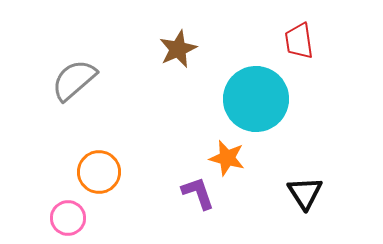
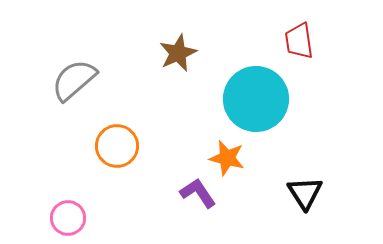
brown star: moved 4 px down
orange circle: moved 18 px right, 26 px up
purple L-shape: rotated 15 degrees counterclockwise
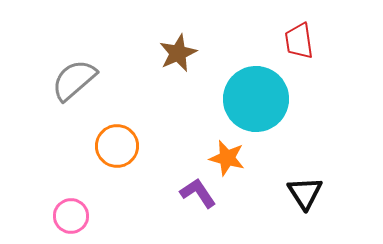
pink circle: moved 3 px right, 2 px up
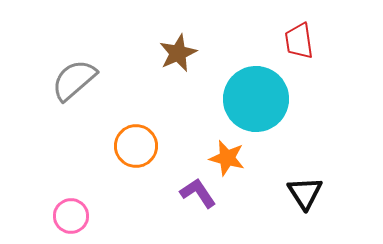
orange circle: moved 19 px right
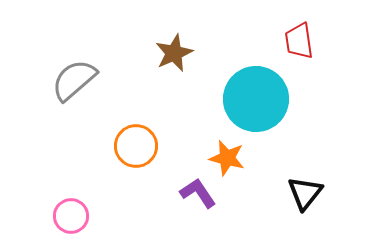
brown star: moved 4 px left
black triangle: rotated 12 degrees clockwise
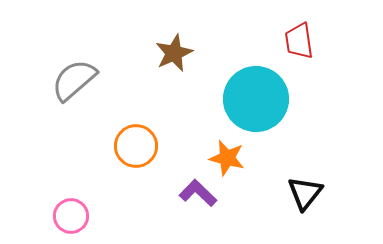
purple L-shape: rotated 12 degrees counterclockwise
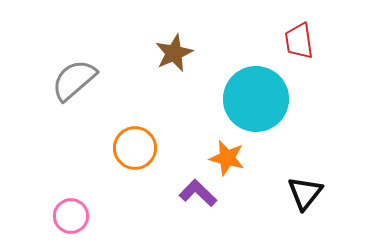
orange circle: moved 1 px left, 2 px down
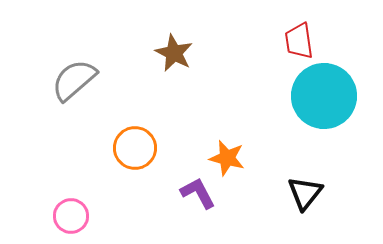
brown star: rotated 21 degrees counterclockwise
cyan circle: moved 68 px right, 3 px up
purple L-shape: rotated 18 degrees clockwise
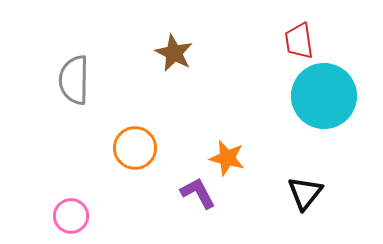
gray semicircle: rotated 48 degrees counterclockwise
